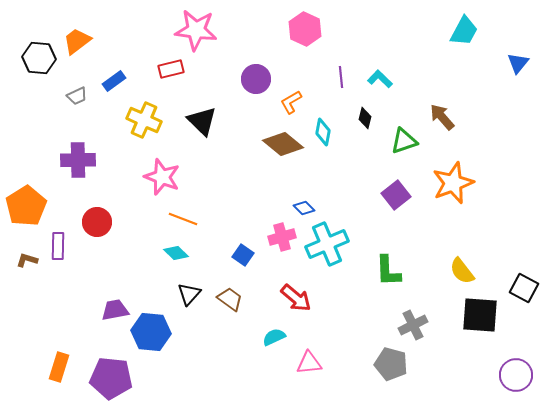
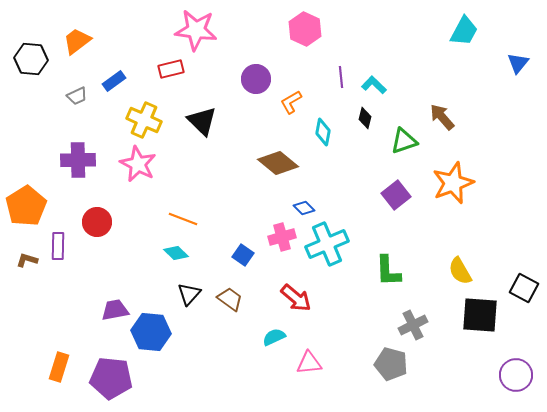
black hexagon at (39, 58): moved 8 px left, 1 px down
cyan L-shape at (380, 79): moved 6 px left, 6 px down
brown diamond at (283, 144): moved 5 px left, 19 px down
pink star at (162, 177): moved 24 px left, 13 px up; rotated 6 degrees clockwise
yellow semicircle at (462, 271): moved 2 px left; rotated 8 degrees clockwise
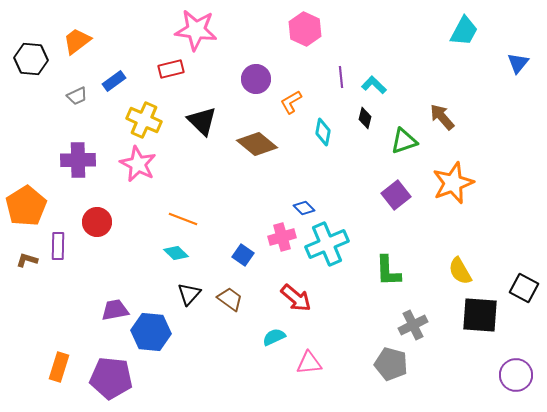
brown diamond at (278, 163): moved 21 px left, 19 px up
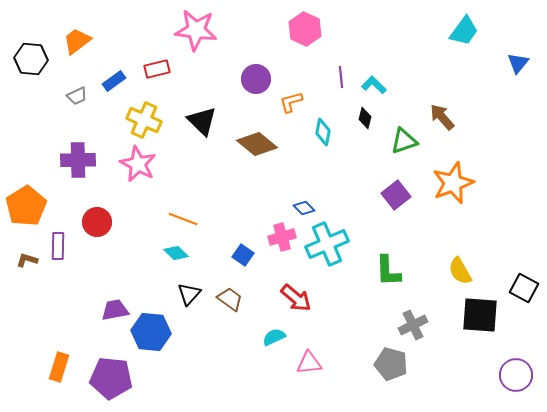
cyan trapezoid at (464, 31): rotated 8 degrees clockwise
red rectangle at (171, 69): moved 14 px left
orange L-shape at (291, 102): rotated 15 degrees clockwise
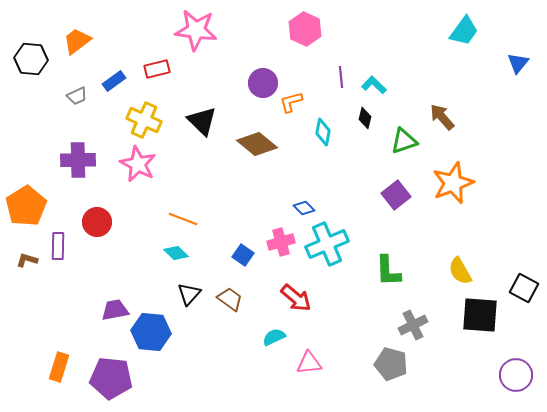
purple circle at (256, 79): moved 7 px right, 4 px down
pink cross at (282, 237): moved 1 px left, 5 px down
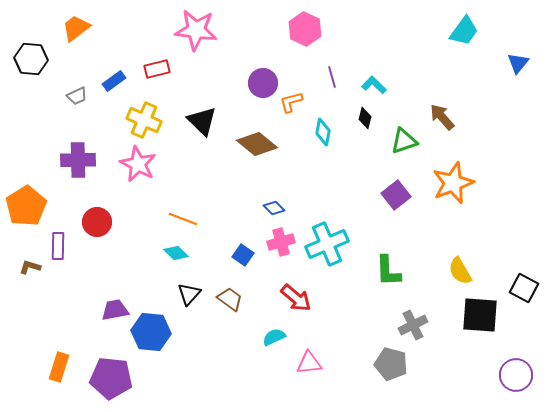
orange trapezoid at (77, 41): moved 1 px left, 13 px up
purple line at (341, 77): moved 9 px left; rotated 10 degrees counterclockwise
blue diamond at (304, 208): moved 30 px left
brown L-shape at (27, 260): moved 3 px right, 7 px down
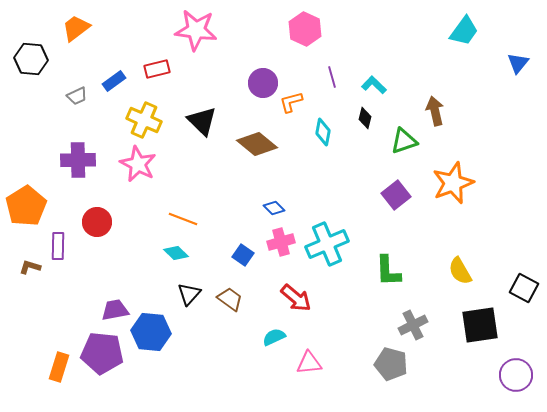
brown arrow at (442, 117): moved 7 px left, 6 px up; rotated 28 degrees clockwise
black square at (480, 315): moved 10 px down; rotated 12 degrees counterclockwise
purple pentagon at (111, 378): moved 9 px left, 25 px up
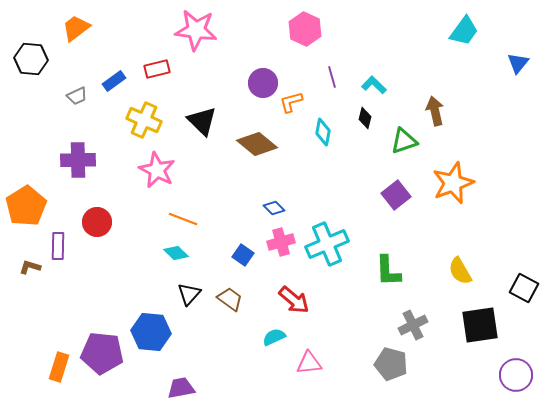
pink star at (138, 164): moved 19 px right, 6 px down
red arrow at (296, 298): moved 2 px left, 2 px down
purple trapezoid at (115, 310): moved 66 px right, 78 px down
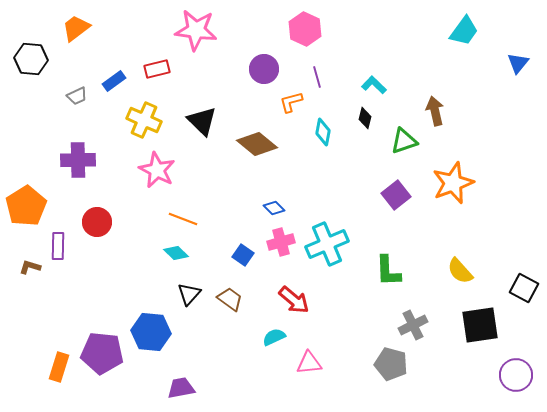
purple line at (332, 77): moved 15 px left
purple circle at (263, 83): moved 1 px right, 14 px up
yellow semicircle at (460, 271): rotated 12 degrees counterclockwise
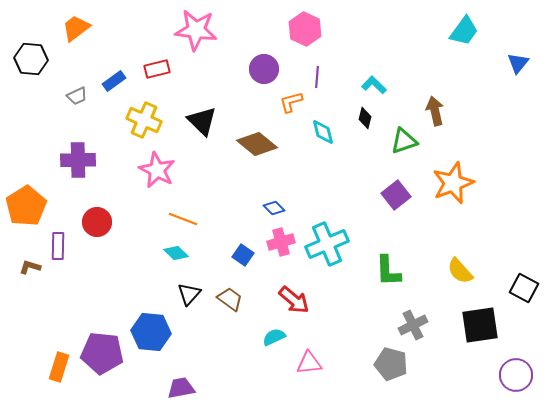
purple line at (317, 77): rotated 20 degrees clockwise
cyan diamond at (323, 132): rotated 24 degrees counterclockwise
